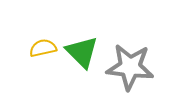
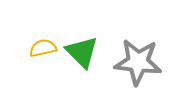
gray star: moved 8 px right, 5 px up
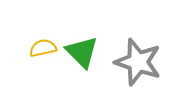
gray star: rotated 12 degrees clockwise
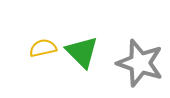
gray star: moved 2 px right, 1 px down
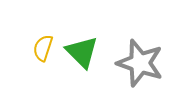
yellow semicircle: rotated 60 degrees counterclockwise
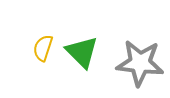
gray star: rotated 12 degrees counterclockwise
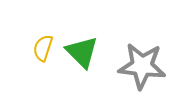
gray star: moved 2 px right, 3 px down
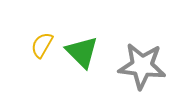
yellow semicircle: moved 1 px left, 3 px up; rotated 12 degrees clockwise
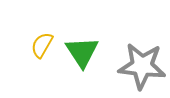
green triangle: rotated 12 degrees clockwise
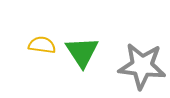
yellow semicircle: rotated 68 degrees clockwise
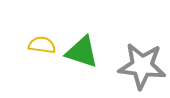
green triangle: rotated 39 degrees counterclockwise
